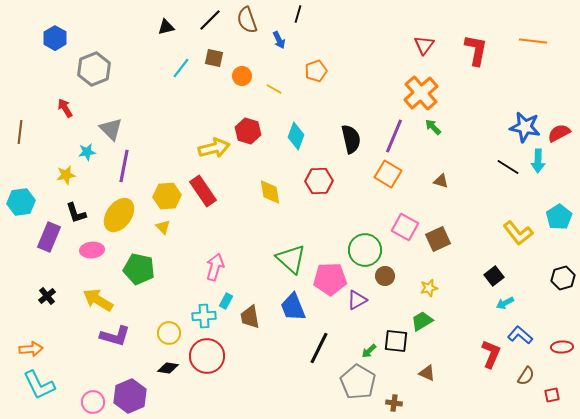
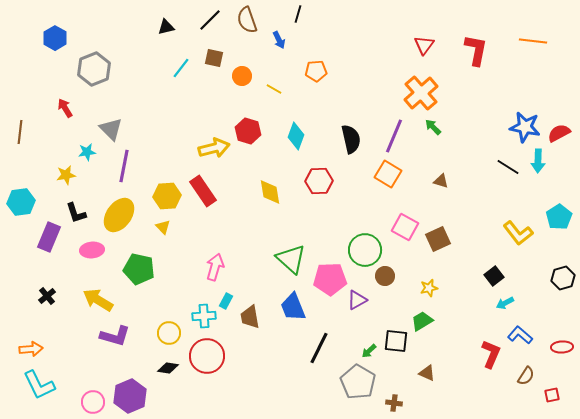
orange pentagon at (316, 71): rotated 15 degrees clockwise
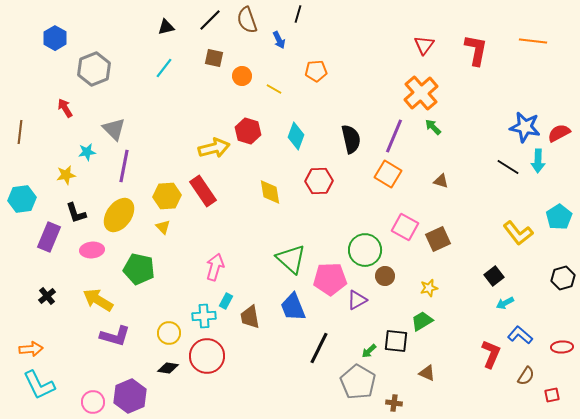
cyan line at (181, 68): moved 17 px left
gray triangle at (111, 129): moved 3 px right
cyan hexagon at (21, 202): moved 1 px right, 3 px up
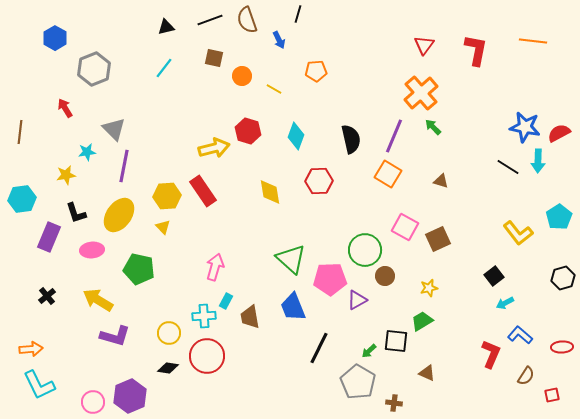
black line at (210, 20): rotated 25 degrees clockwise
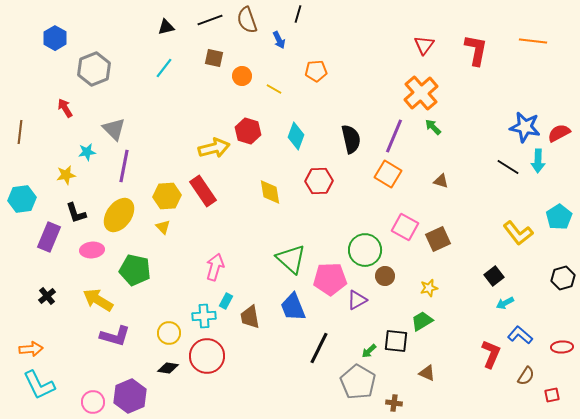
green pentagon at (139, 269): moved 4 px left, 1 px down
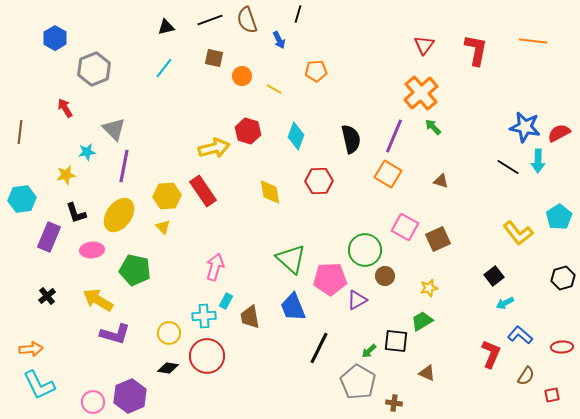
purple L-shape at (115, 336): moved 2 px up
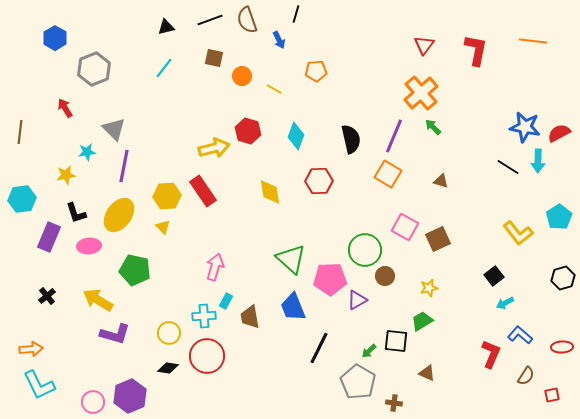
black line at (298, 14): moved 2 px left
pink ellipse at (92, 250): moved 3 px left, 4 px up
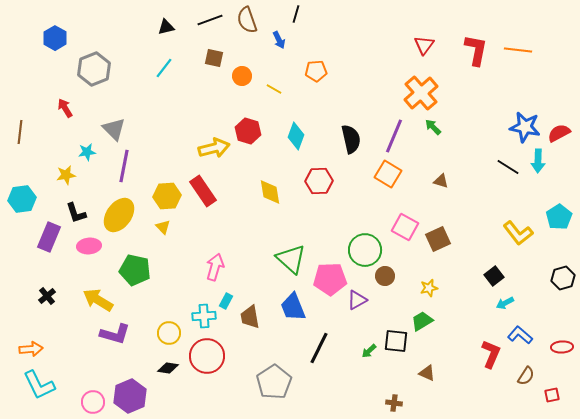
orange line at (533, 41): moved 15 px left, 9 px down
gray pentagon at (358, 382): moved 84 px left; rotated 8 degrees clockwise
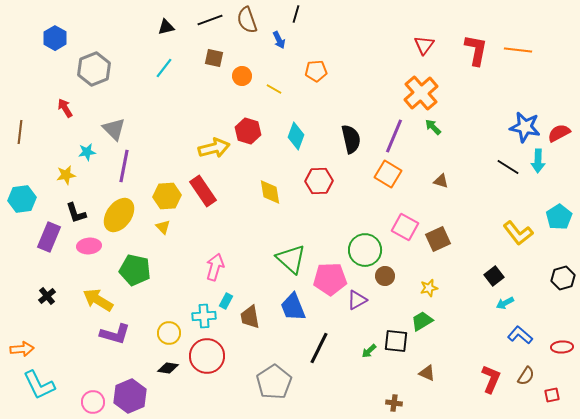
orange arrow at (31, 349): moved 9 px left
red L-shape at (491, 354): moved 25 px down
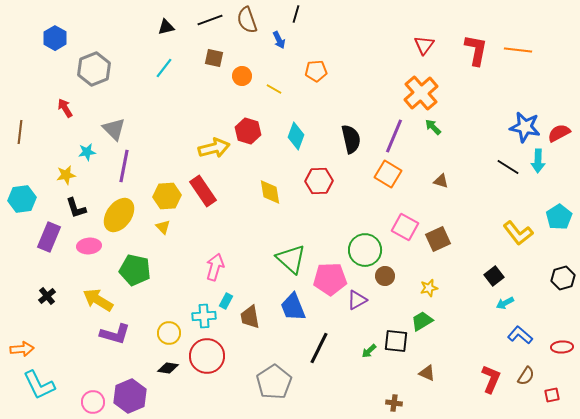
black L-shape at (76, 213): moved 5 px up
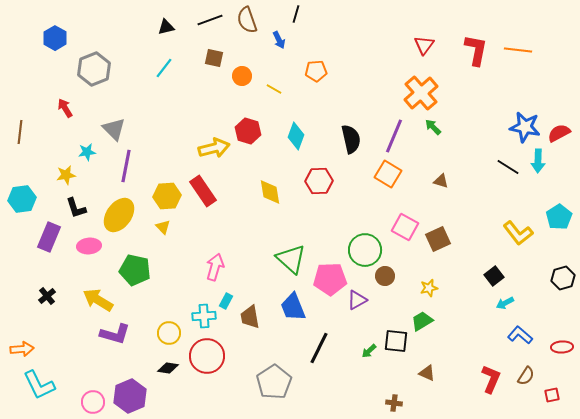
purple line at (124, 166): moved 2 px right
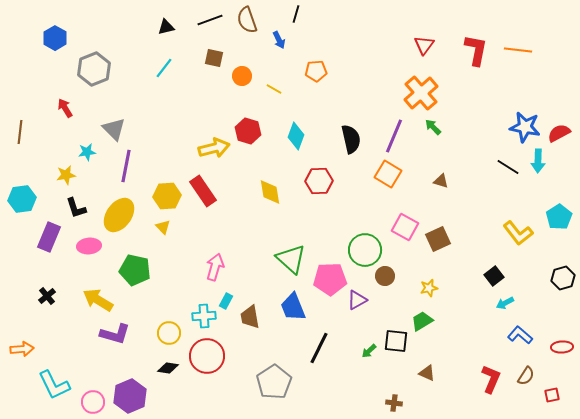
cyan L-shape at (39, 385): moved 15 px right
